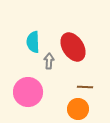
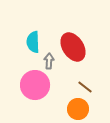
brown line: rotated 35 degrees clockwise
pink circle: moved 7 px right, 7 px up
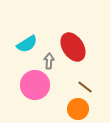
cyan semicircle: moved 6 px left, 2 px down; rotated 120 degrees counterclockwise
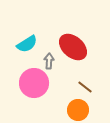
red ellipse: rotated 16 degrees counterclockwise
pink circle: moved 1 px left, 2 px up
orange circle: moved 1 px down
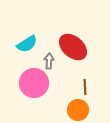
brown line: rotated 49 degrees clockwise
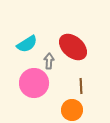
brown line: moved 4 px left, 1 px up
orange circle: moved 6 px left
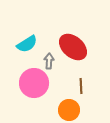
orange circle: moved 3 px left
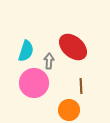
cyan semicircle: moved 1 px left, 7 px down; rotated 40 degrees counterclockwise
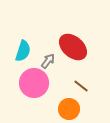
cyan semicircle: moved 3 px left
gray arrow: moved 1 px left; rotated 35 degrees clockwise
brown line: rotated 49 degrees counterclockwise
orange circle: moved 1 px up
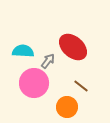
cyan semicircle: rotated 105 degrees counterclockwise
orange circle: moved 2 px left, 2 px up
